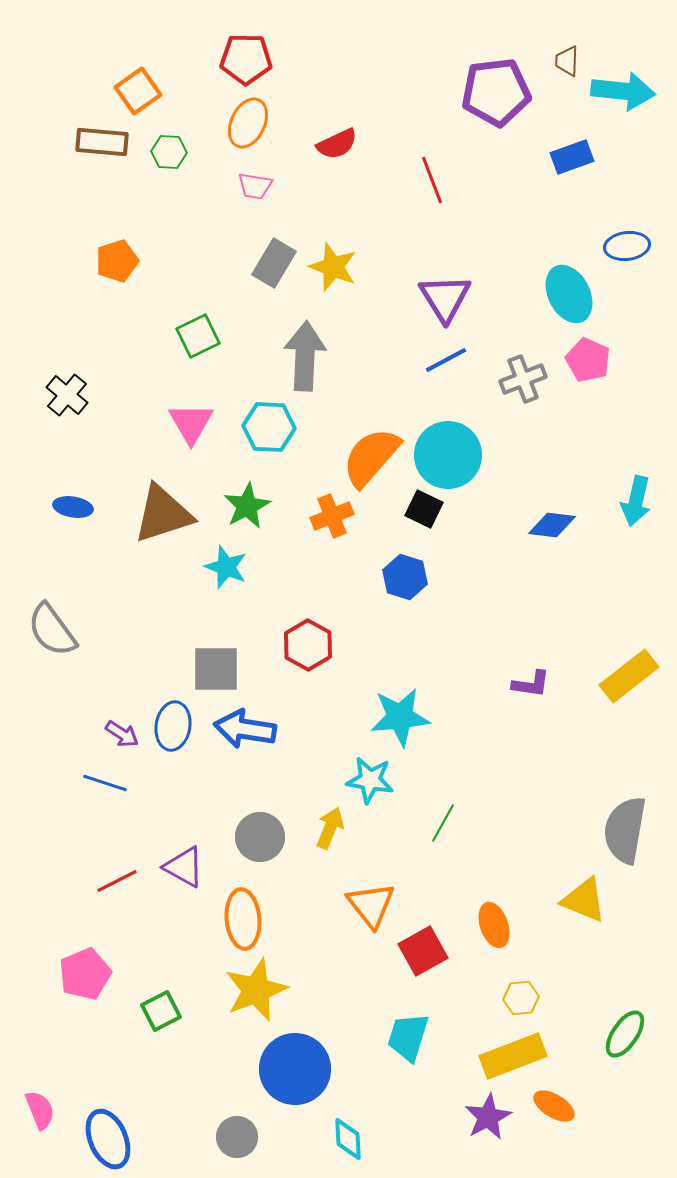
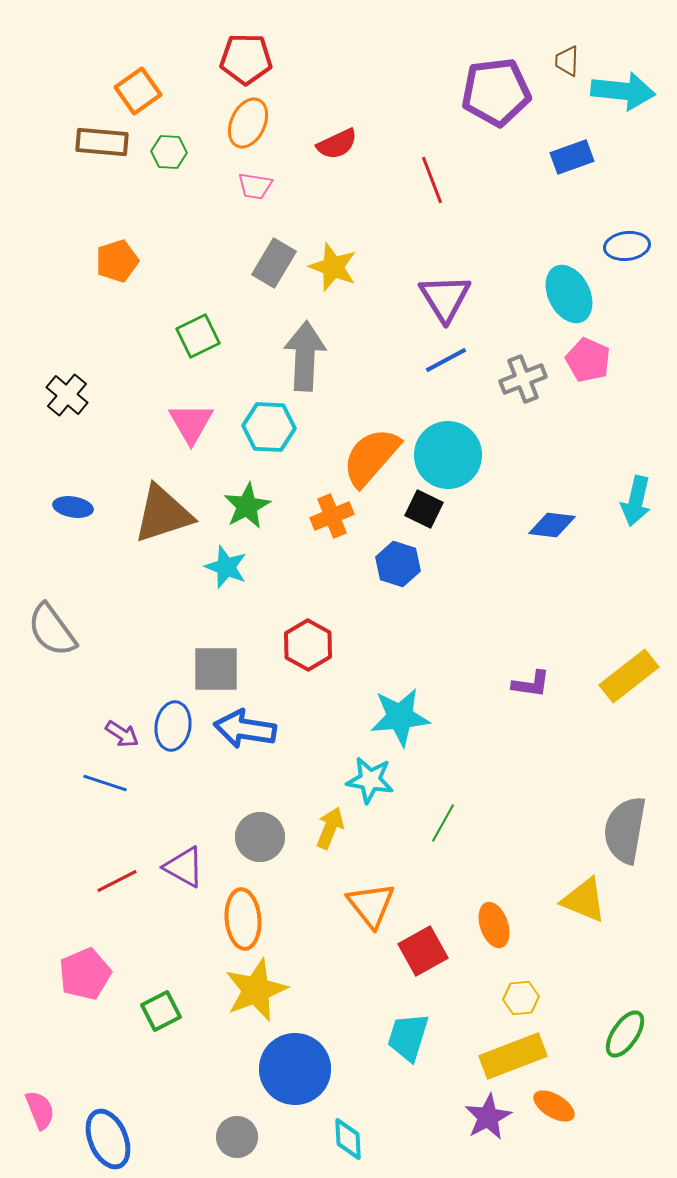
blue hexagon at (405, 577): moved 7 px left, 13 px up
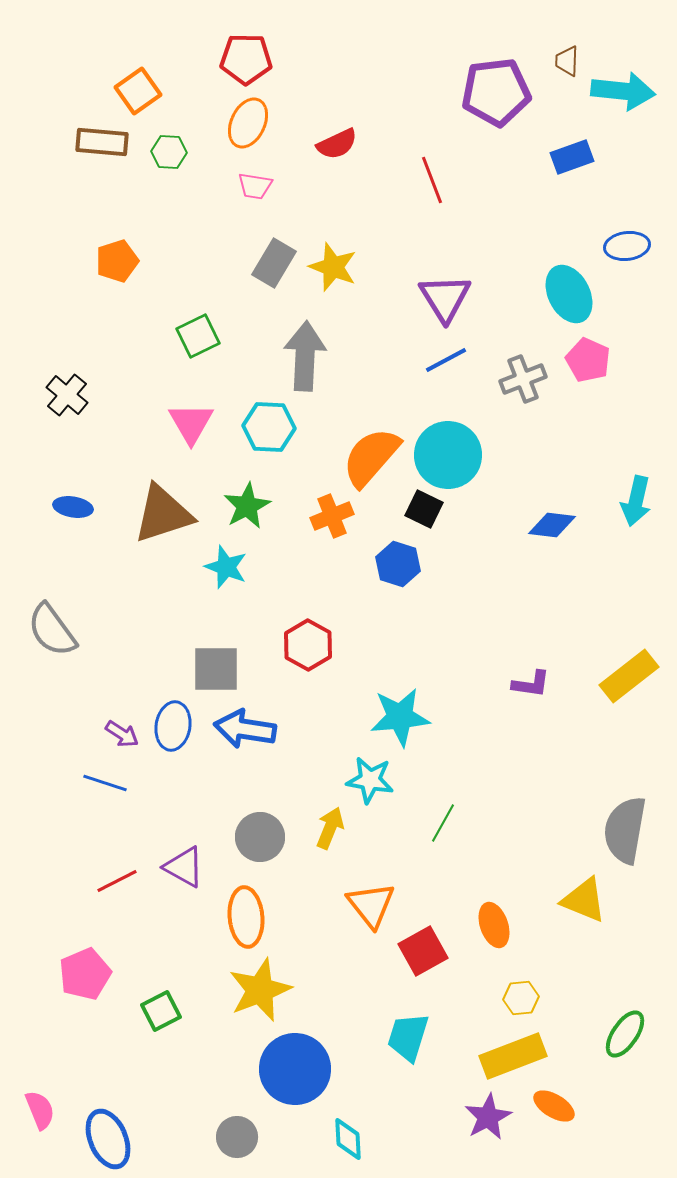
orange ellipse at (243, 919): moved 3 px right, 2 px up
yellow star at (256, 990): moved 4 px right
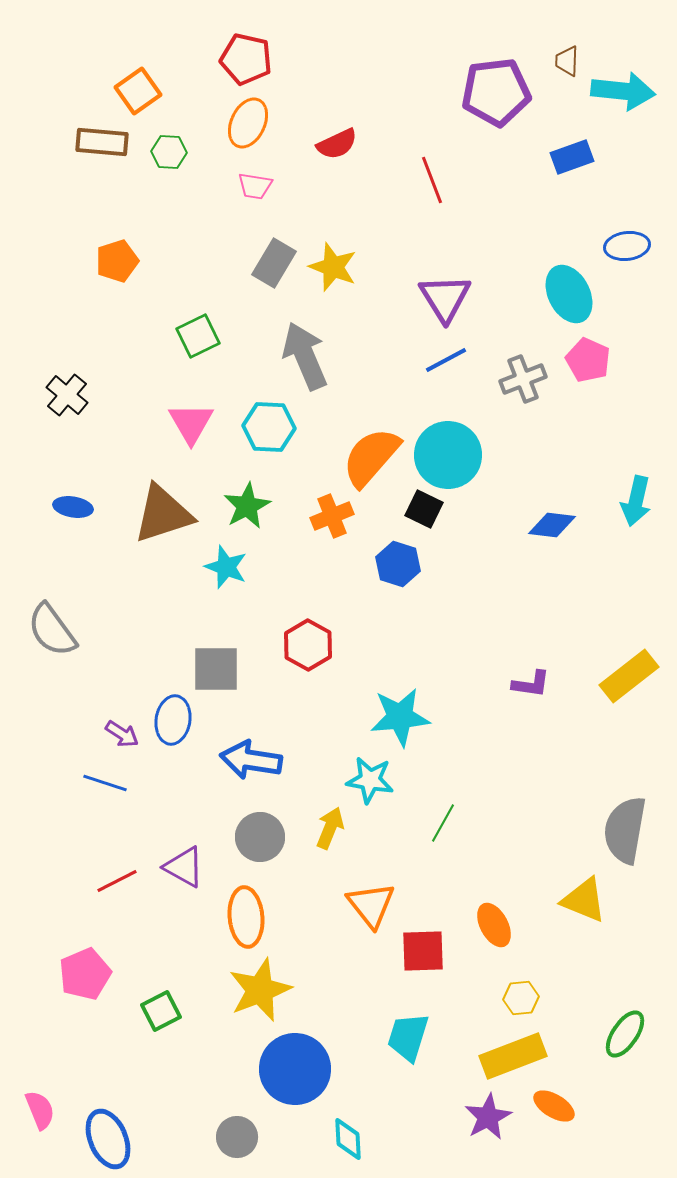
red pentagon at (246, 59): rotated 12 degrees clockwise
gray arrow at (305, 356): rotated 26 degrees counterclockwise
blue ellipse at (173, 726): moved 6 px up
blue arrow at (245, 729): moved 6 px right, 31 px down
orange ellipse at (494, 925): rotated 9 degrees counterclockwise
red square at (423, 951): rotated 27 degrees clockwise
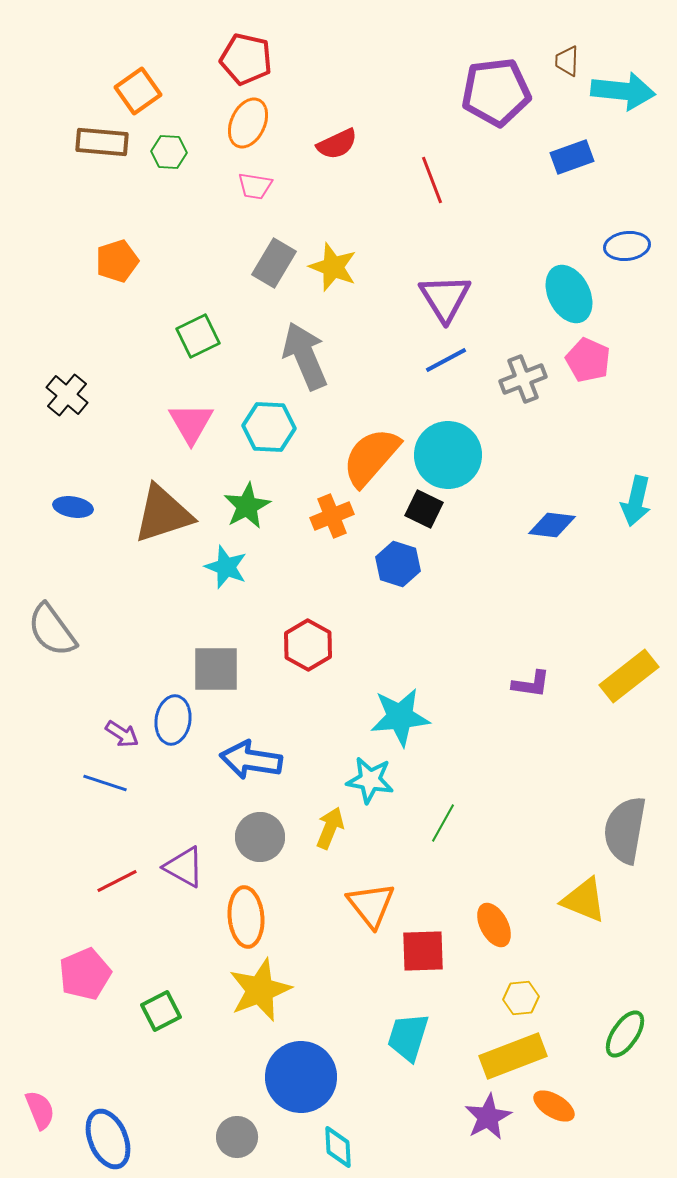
blue circle at (295, 1069): moved 6 px right, 8 px down
cyan diamond at (348, 1139): moved 10 px left, 8 px down
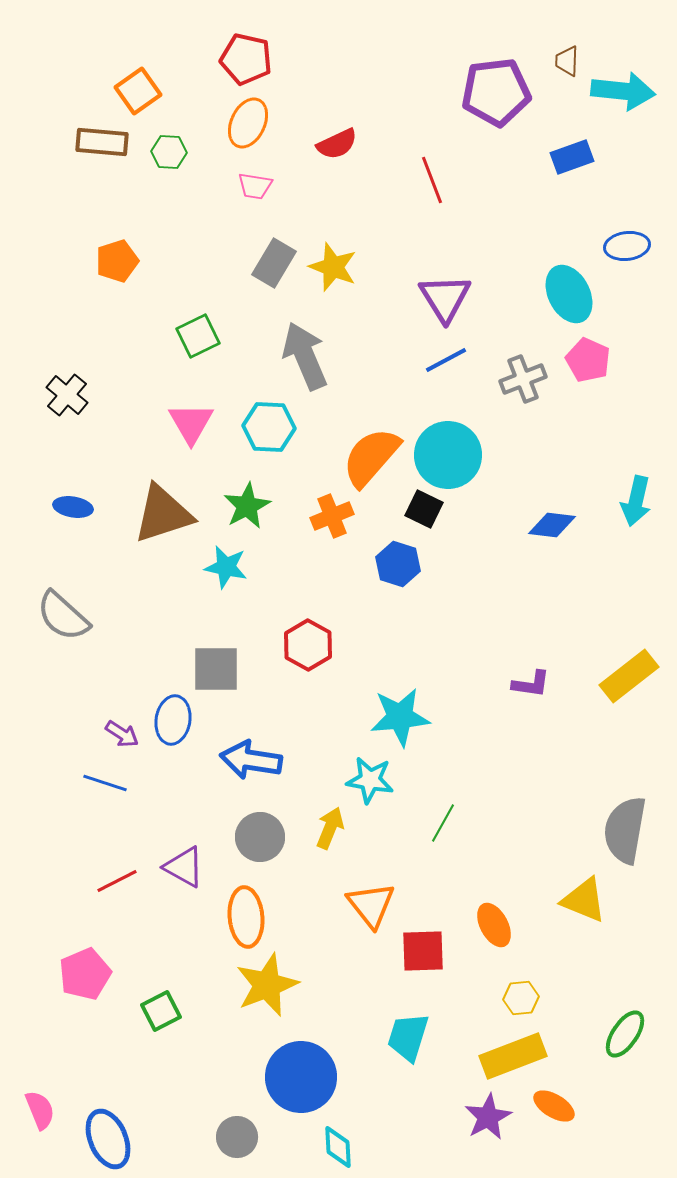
cyan star at (226, 567): rotated 9 degrees counterclockwise
gray semicircle at (52, 630): moved 11 px right, 14 px up; rotated 12 degrees counterclockwise
yellow star at (260, 990): moved 7 px right, 5 px up
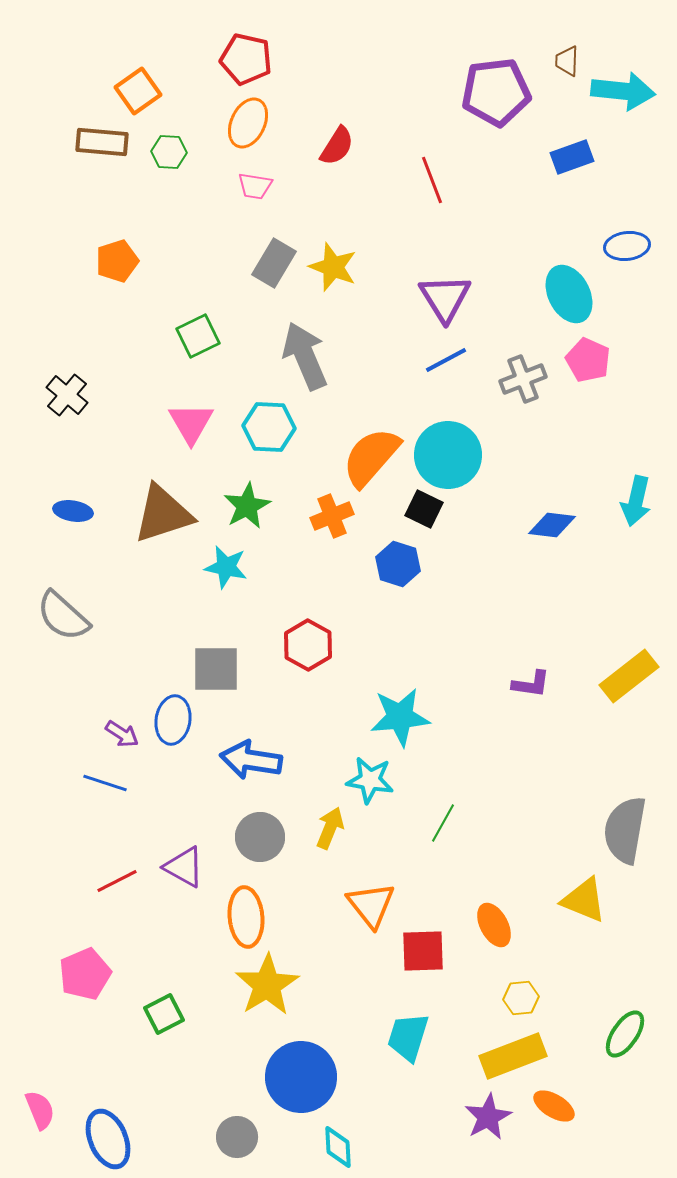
red semicircle at (337, 144): moved 2 px down; rotated 33 degrees counterclockwise
blue ellipse at (73, 507): moved 4 px down
yellow star at (267, 985): rotated 10 degrees counterclockwise
green square at (161, 1011): moved 3 px right, 3 px down
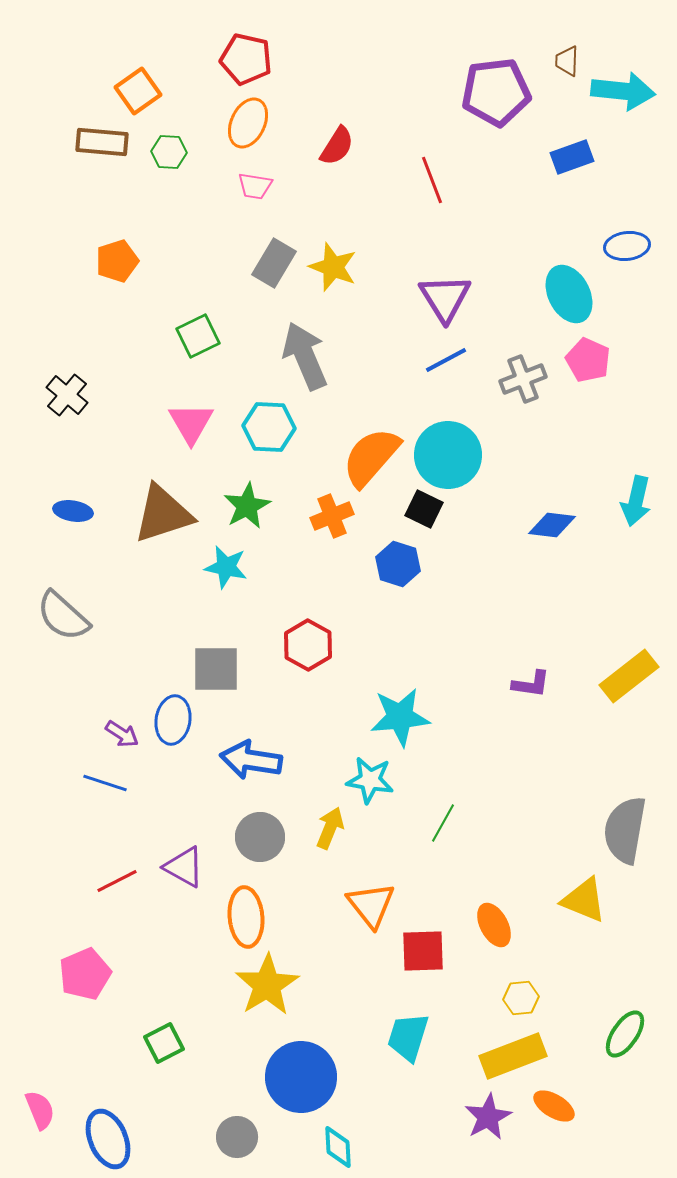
green square at (164, 1014): moved 29 px down
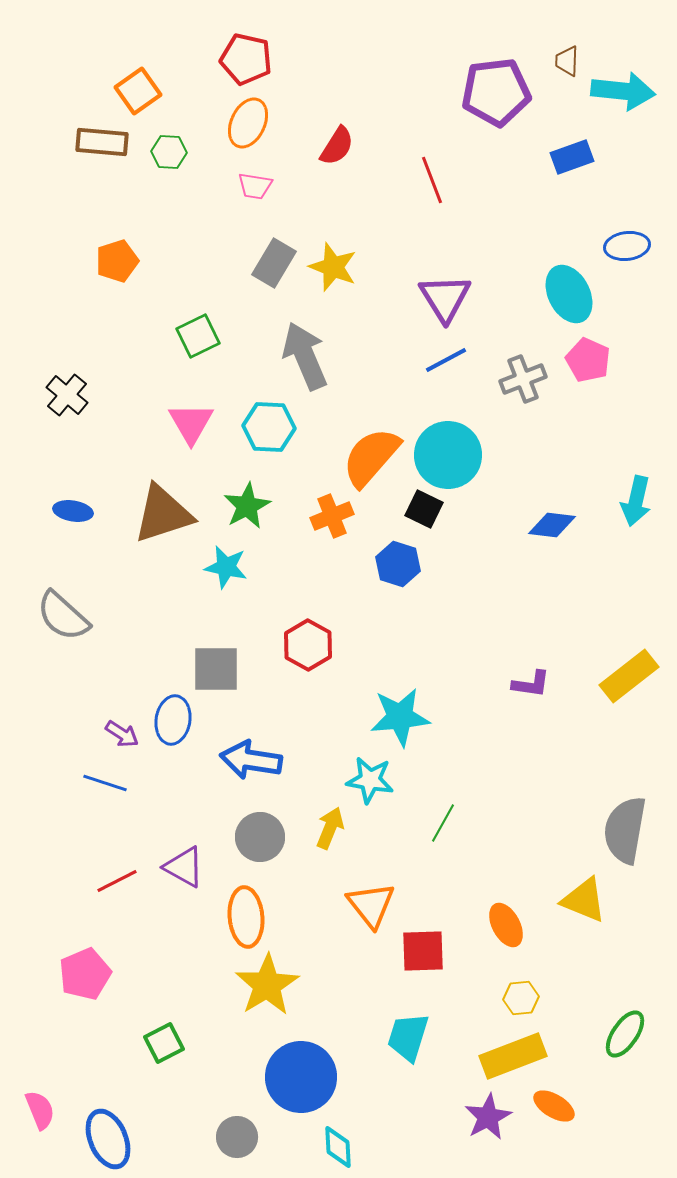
orange ellipse at (494, 925): moved 12 px right
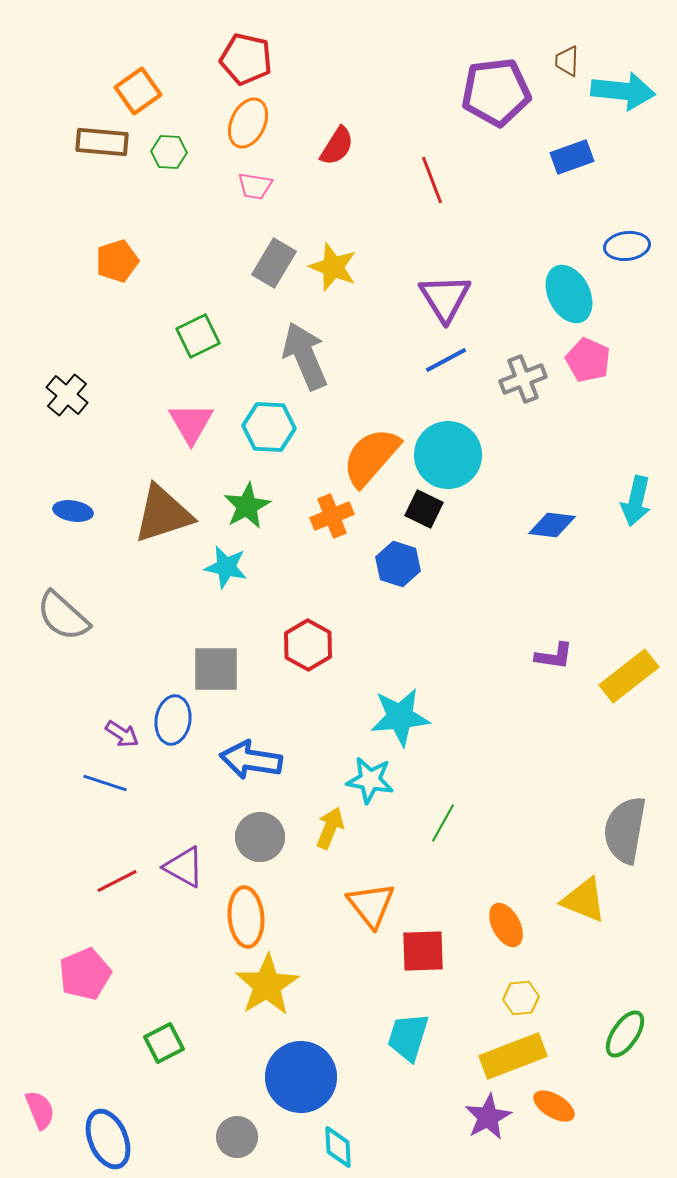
purple L-shape at (531, 684): moved 23 px right, 28 px up
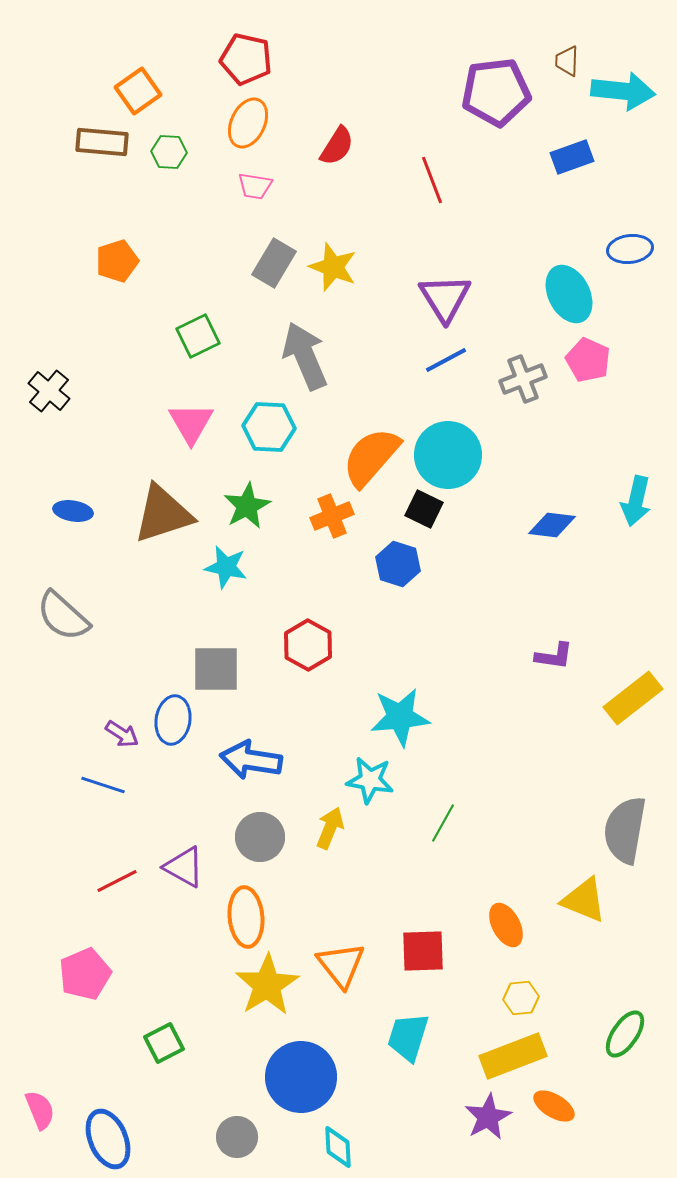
blue ellipse at (627, 246): moved 3 px right, 3 px down
black cross at (67, 395): moved 18 px left, 4 px up
yellow rectangle at (629, 676): moved 4 px right, 22 px down
blue line at (105, 783): moved 2 px left, 2 px down
orange triangle at (371, 905): moved 30 px left, 60 px down
